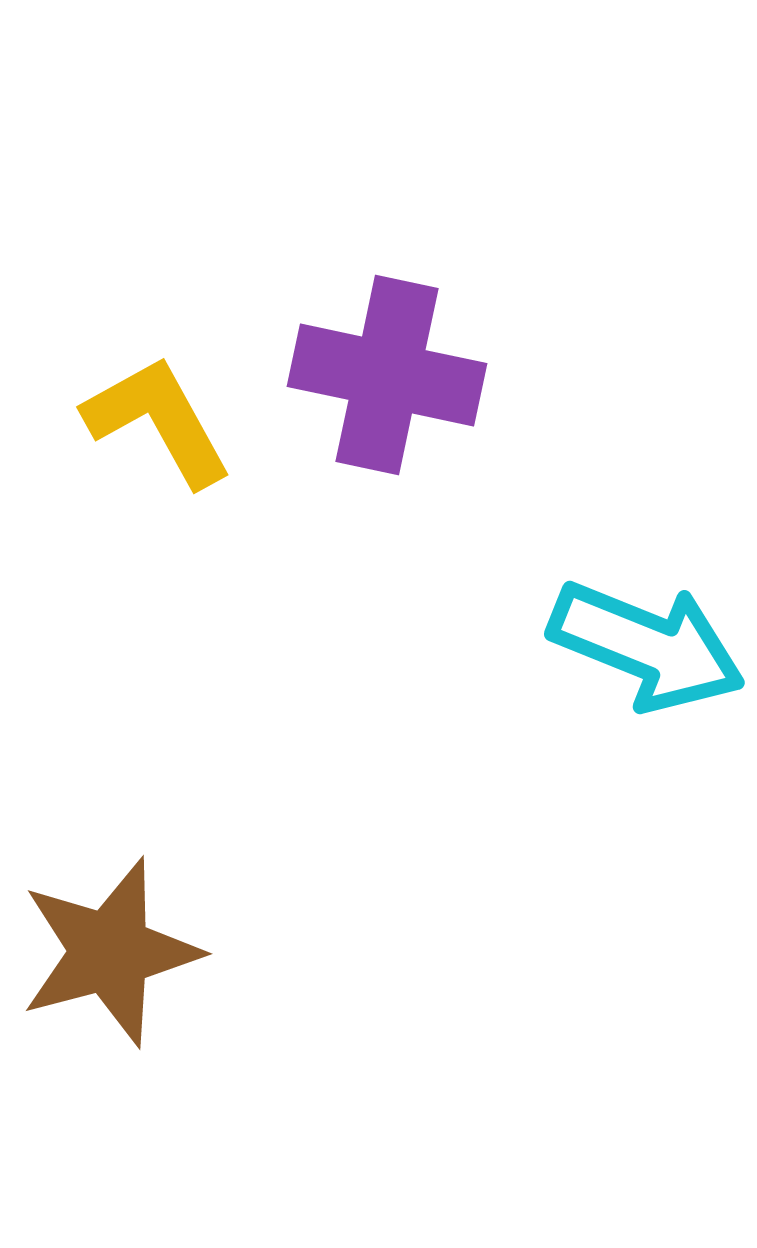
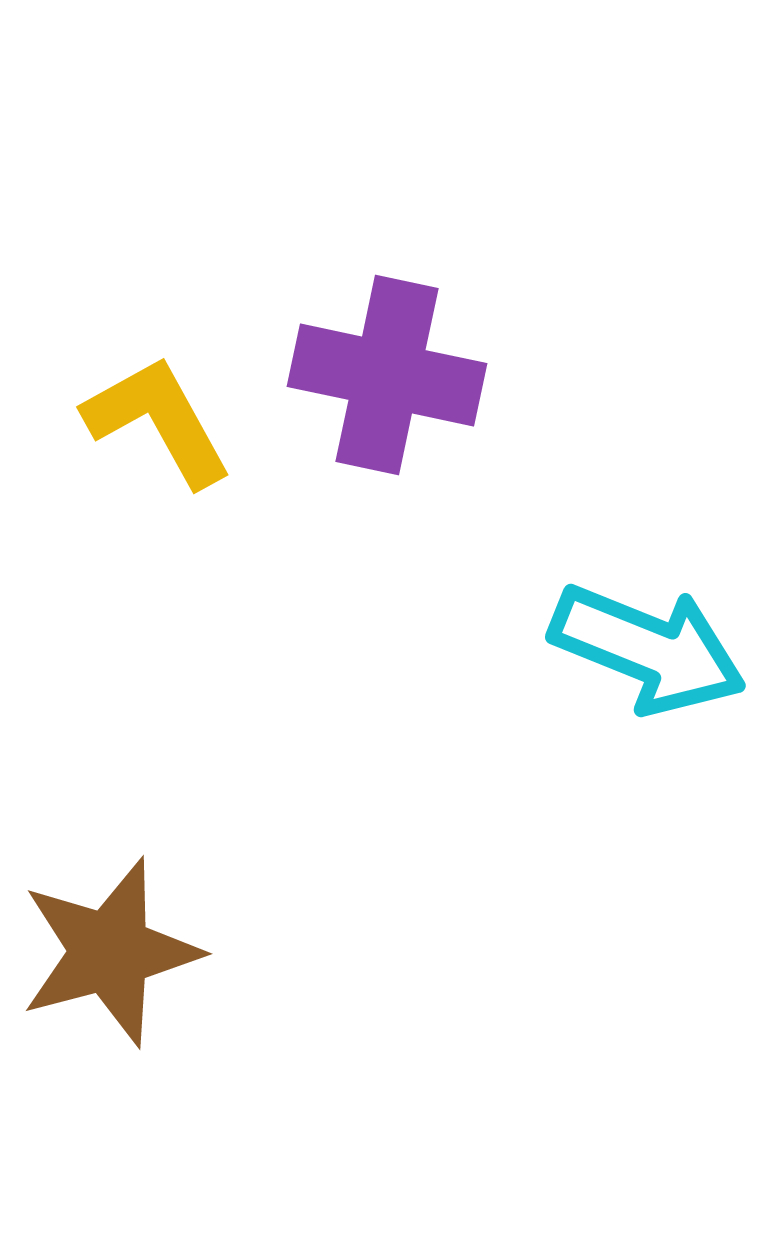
cyan arrow: moved 1 px right, 3 px down
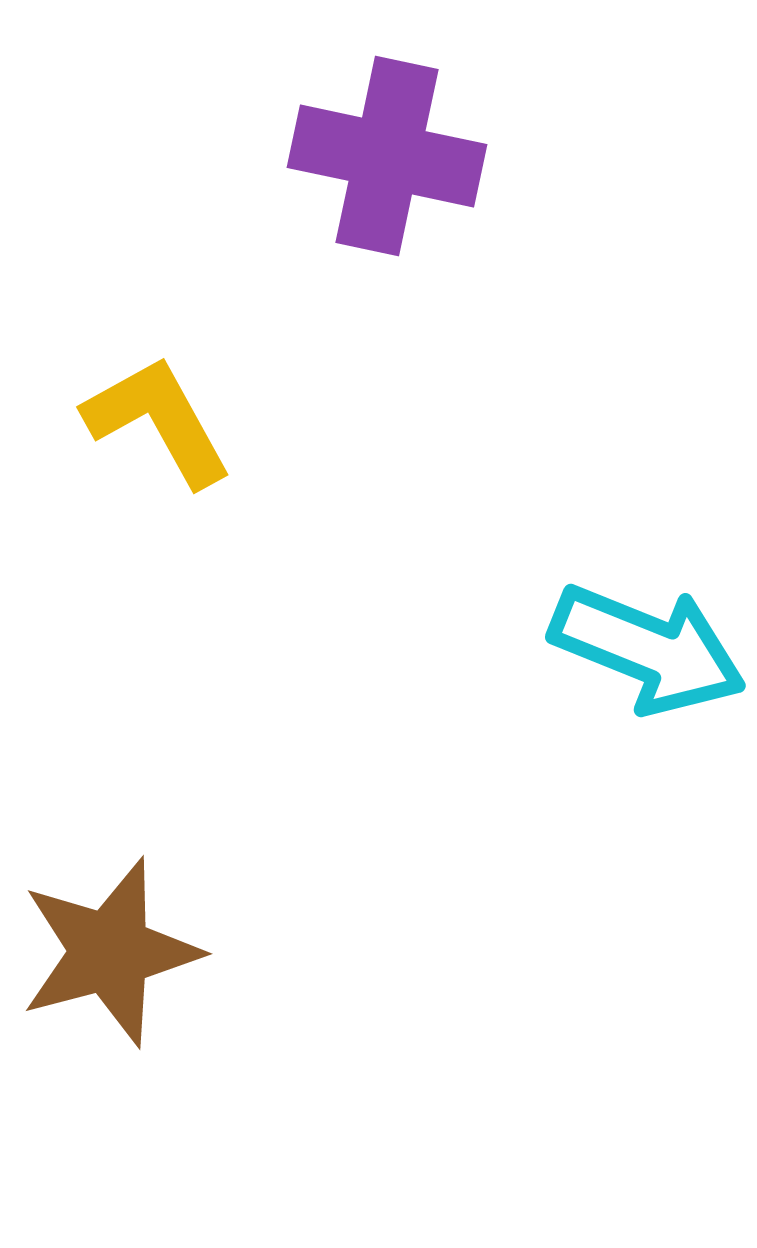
purple cross: moved 219 px up
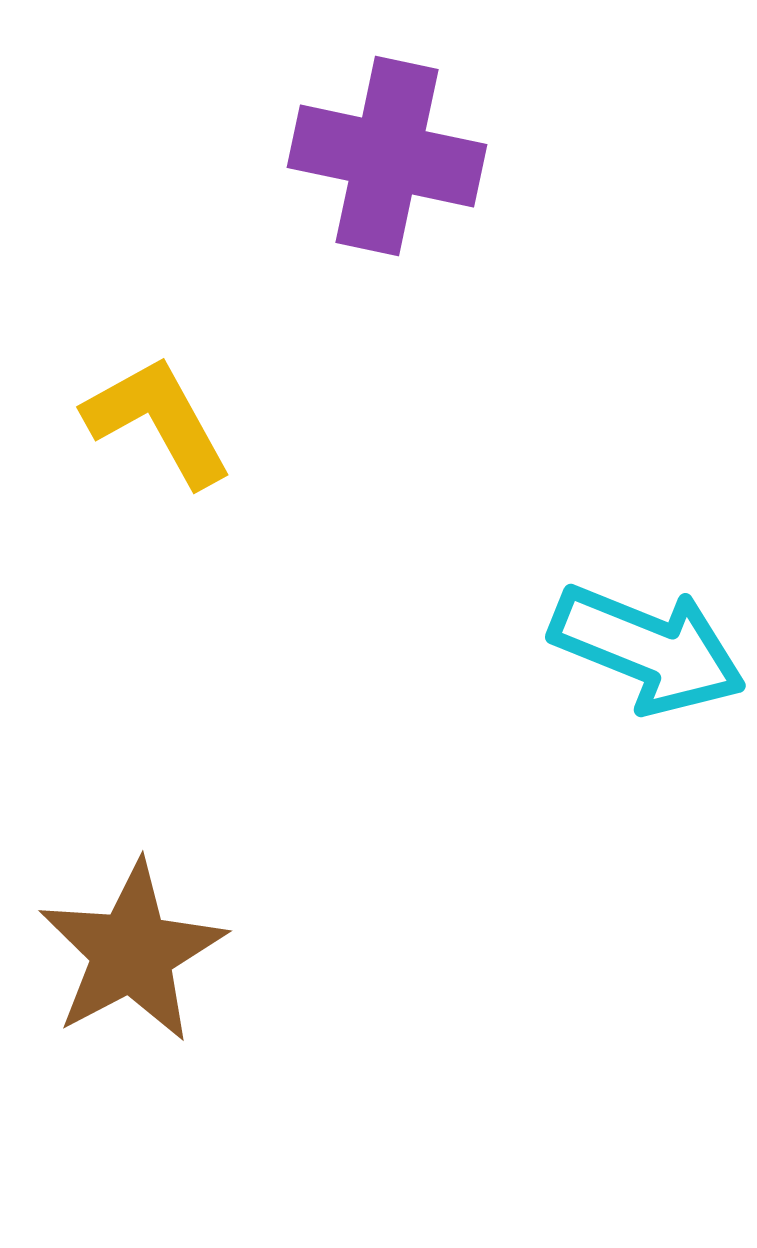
brown star: moved 22 px right; rotated 13 degrees counterclockwise
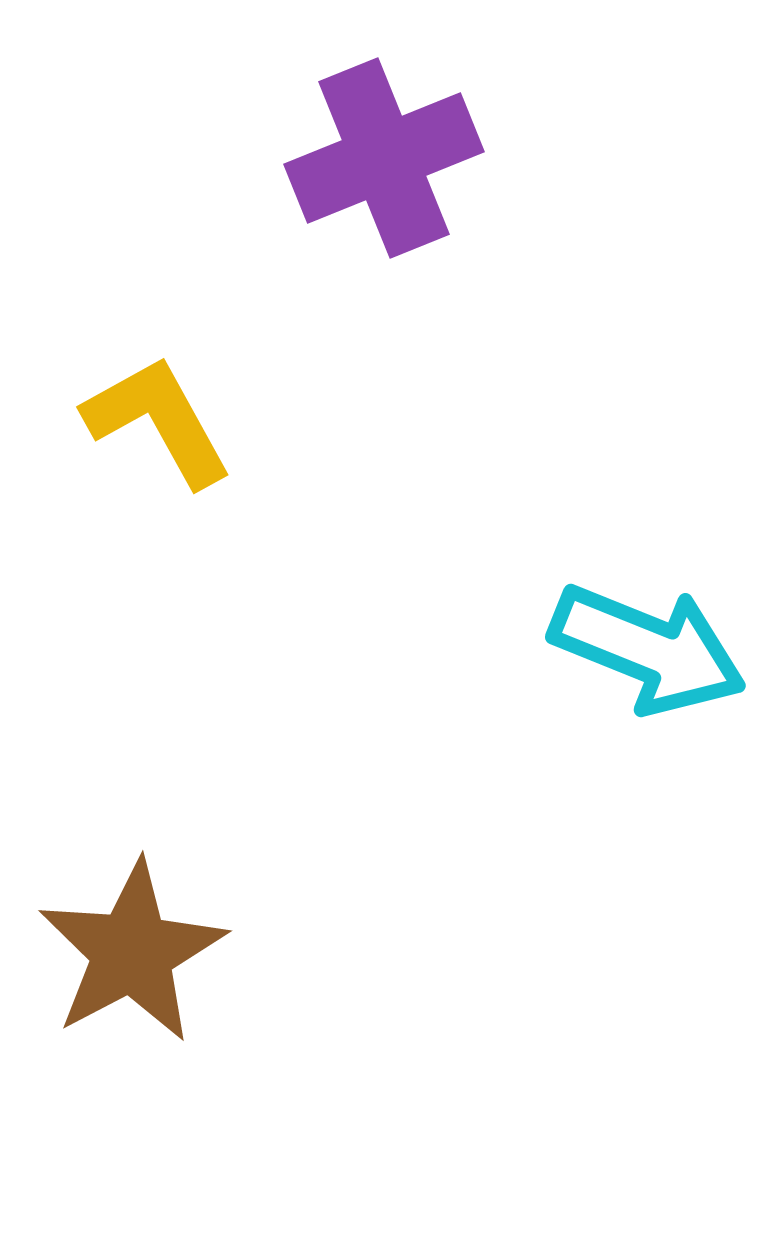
purple cross: moved 3 px left, 2 px down; rotated 34 degrees counterclockwise
